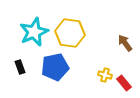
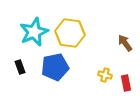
red rectangle: moved 2 px right; rotated 28 degrees clockwise
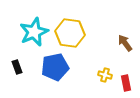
black rectangle: moved 3 px left
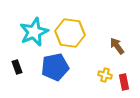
brown arrow: moved 8 px left, 3 px down
red rectangle: moved 2 px left, 1 px up
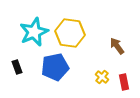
yellow cross: moved 3 px left, 2 px down; rotated 24 degrees clockwise
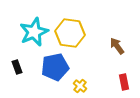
yellow cross: moved 22 px left, 9 px down
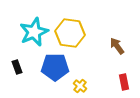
blue pentagon: rotated 12 degrees clockwise
